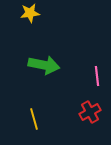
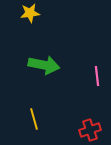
red cross: moved 18 px down; rotated 10 degrees clockwise
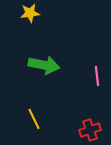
yellow line: rotated 10 degrees counterclockwise
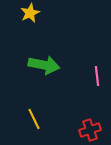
yellow star: rotated 18 degrees counterclockwise
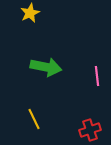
green arrow: moved 2 px right, 2 px down
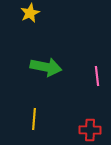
yellow line: rotated 30 degrees clockwise
red cross: rotated 20 degrees clockwise
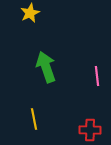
green arrow: rotated 120 degrees counterclockwise
yellow line: rotated 15 degrees counterclockwise
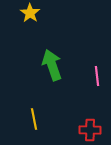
yellow star: rotated 12 degrees counterclockwise
green arrow: moved 6 px right, 2 px up
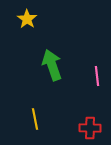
yellow star: moved 3 px left, 6 px down
yellow line: moved 1 px right
red cross: moved 2 px up
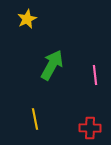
yellow star: rotated 12 degrees clockwise
green arrow: rotated 48 degrees clockwise
pink line: moved 2 px left, 1 px up
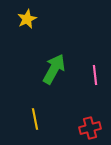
green arrow: moved 2 px right, 4 px down
red cross: rotated 15 degrees counterclockwise
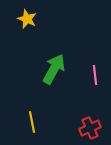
yellow star: rotated 24 degrees counterclockwise
yellow line: moved 3 px left, 3 px down
red cross: rotated 10 degrees counterclockwise
